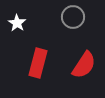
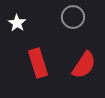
red rectangle: rotated 32 degrees counterclockwise
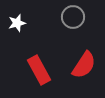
white star: rotated 24 degrees clockwise
red rectangle: moved 1 px right, 7 px down; rotated 12 degrees counterclockwise
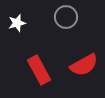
gray circle: moved 7 px left
red semicircle: rotated 28 degrees clockwise
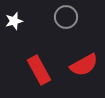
white star: moved 3 px left, 2 px up
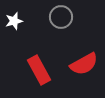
gray circle: moved 5 px left
red semicircle: moved 1 px up
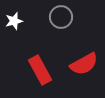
red rectangle: moved 1 px right
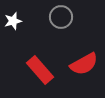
white star: moved 1 px left
red rectangle: rotated 12 degrees counterclockwise
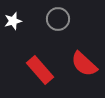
gray circle: moved 3 px left, 2 px down
red semicircle: rotated 72 degrees clockwise
